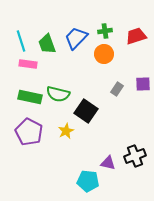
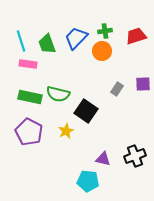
orange circle: moved 2 px left, 3 px up
purple triangle: moved 5 px left, 4 px up
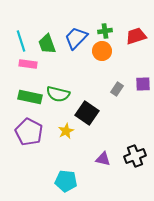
black square: moved 1 px right, 2 px down
cyan pentagon: moved 22 px left
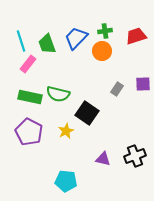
pink rectangle: rotated 60 degrees counterclockwise
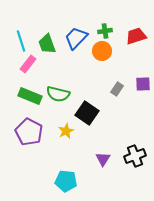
green rectangle: moved 1 px up; rotated 10 degrees clockwise
purple triangle: rotated 49 degrees clockwise
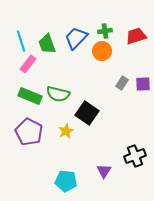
gray rectangle: moved 5 px right, 6 px up
purple triangle: moved 1 px right, 12 px down
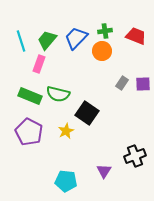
red trapezoid: rotated 40 degrees clockwise
green trapezoid: moved 4 px up; rotated 60 degrees clockwise
pink rectangle: moved 11 px right; rotated 18 degrees counterclockwise
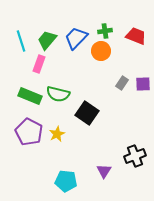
orange circle: moved 1 px left
yellow star: moved 9 px left, 3 px down
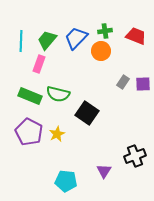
cyan line: rotated 20 degrees clockwise
gray rectangle: moved 1 px right, 1 px up
